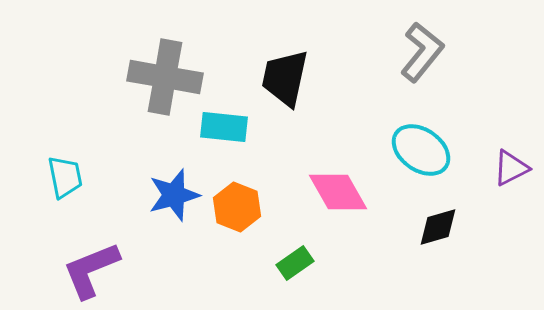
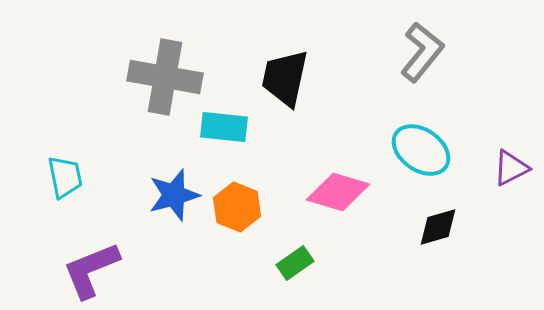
pink diamond: rotated 44 degrees counterclockwise
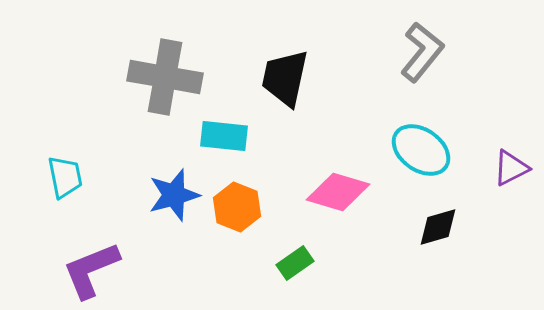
cyan rectangle: moved 9 px down
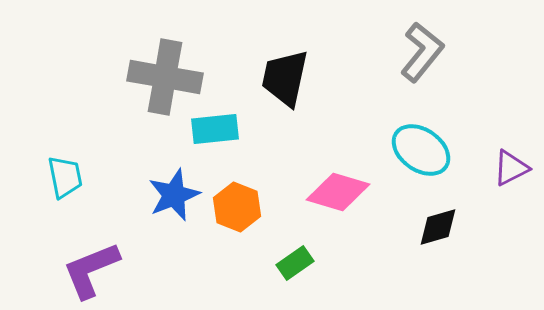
cyan rectangle: moved 9 px left, 7 px up; rotated 12 degrees counterclockwise
blue star: rotated 6 degrees counterclockwise
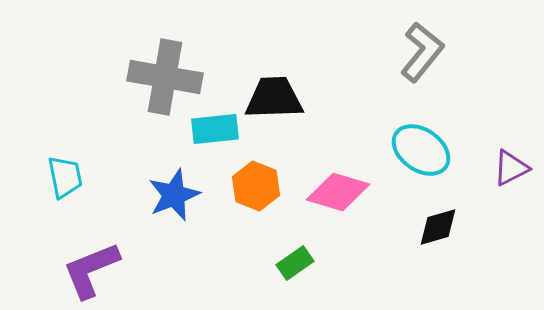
black trapezoid: moved 11 px left, 20 px down; rotated 76 degrees clockwise
orange hexagon: moved 19 px right, 21 px up
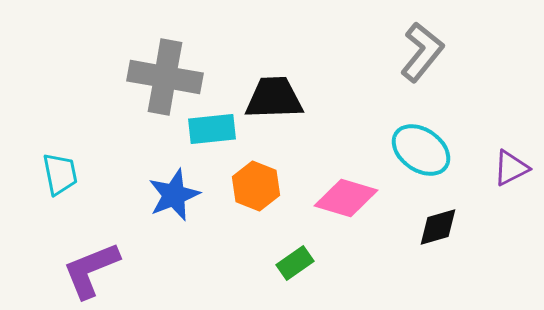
cyan rectangle: moved 3 px left
cyan trapezoid: moved 5 px left, 3 px up
pink diamond: moved 8 px right, 6 px down
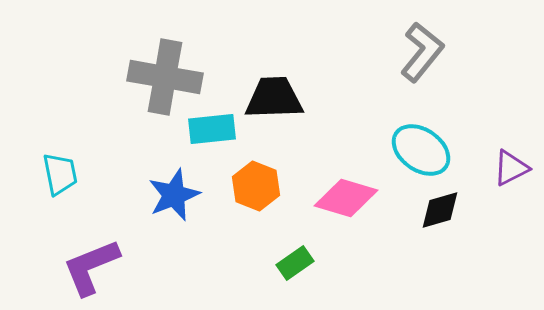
black diamond: moved 2 px right, 17 px up
purple L-shape: moved 3 px up
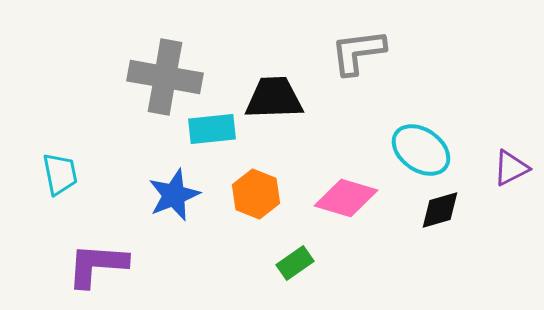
gray L-shape: moved 64 px left; rotated 136 degrees counterclockwise
orange hexagon: moved 8 px down
purple L-shape: moved 6 px right, 2 px up; rotated 26 degrees clockwise
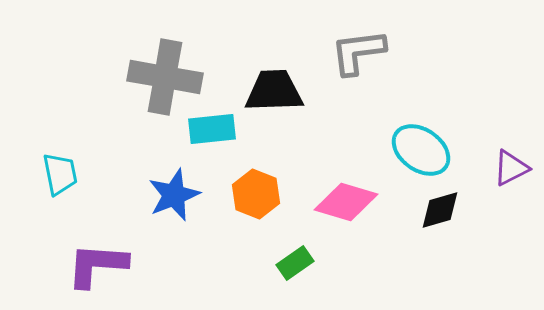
black trapezoid: moved 7 px up
pink diamond: moved 4 px down
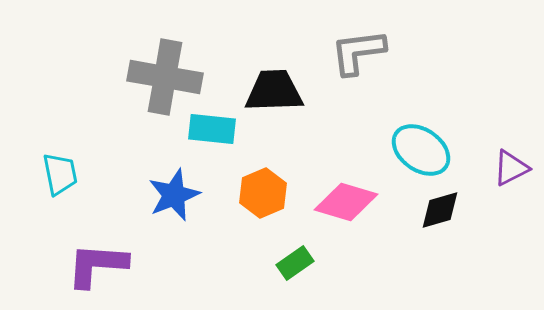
cyan rectangle: rotated 12 degrees clockwise
orange hexagon: moved 7 px right, 1 px up; rotated 15 degrees clockwise
